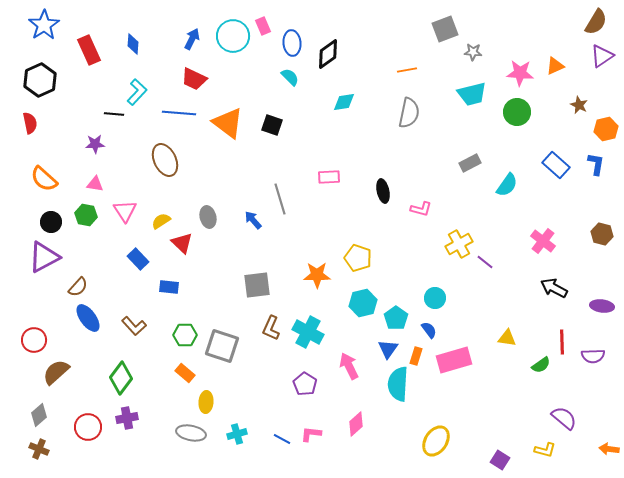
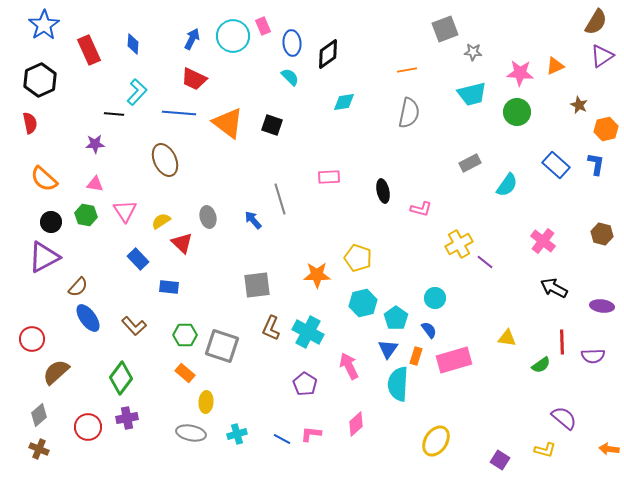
red circle at (34, 340): moved 2 px left, 1 px up
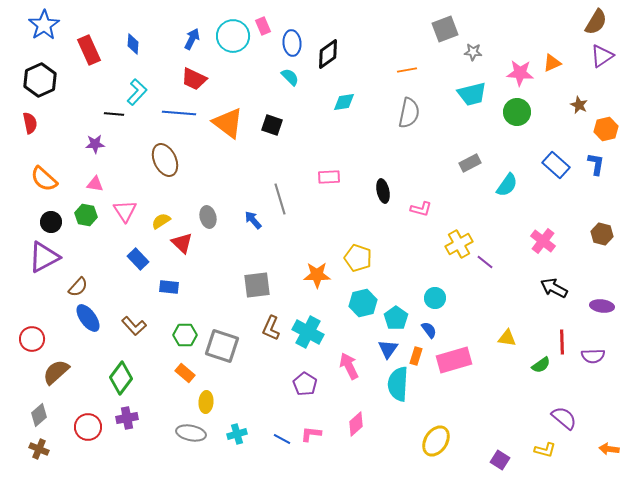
orange triangle at (555, 66): moved 3 px left, 3 px up
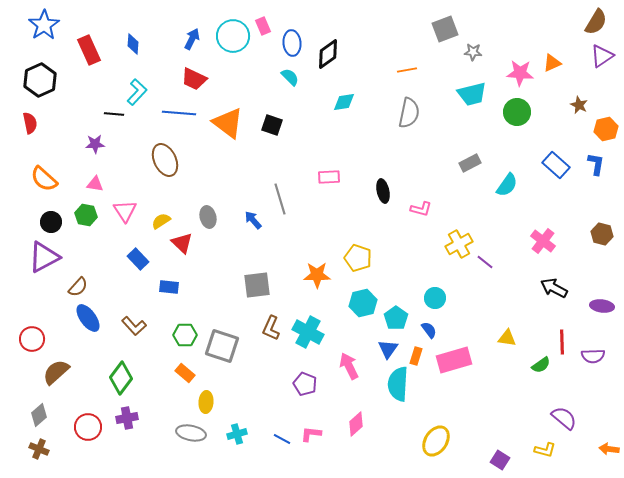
purple pentagon at (305, 384): rotated 10 degrees counterclockwise
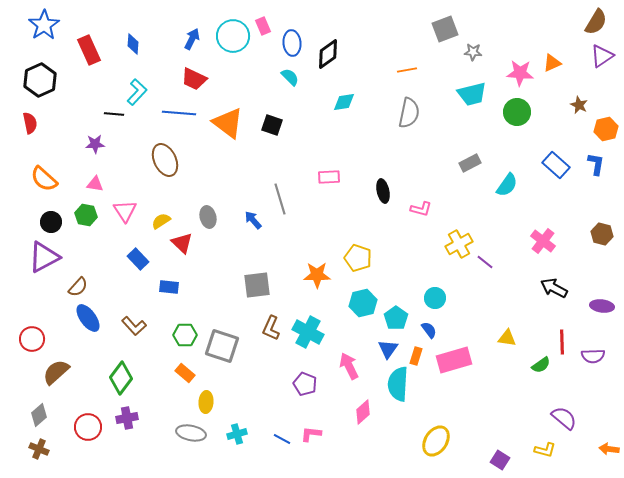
pink diamond at (356, 424): moved 7 px right, 12 px up
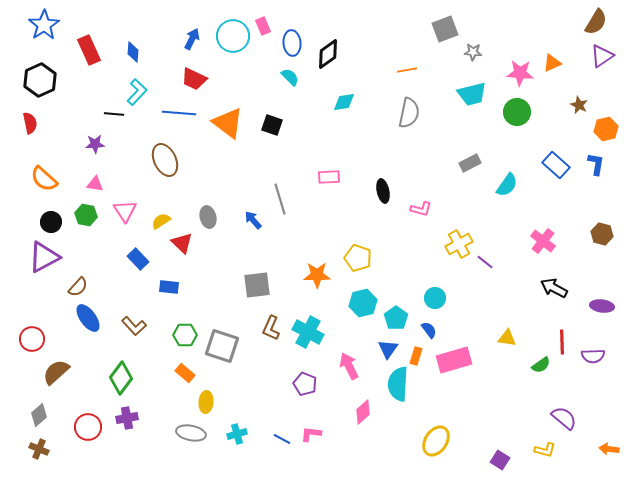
blue diamond at (133, 44): moved 8 px down
